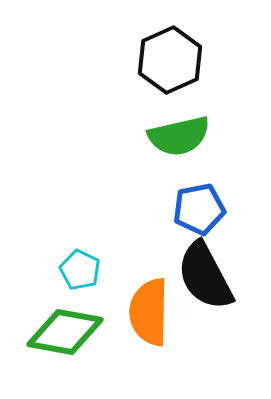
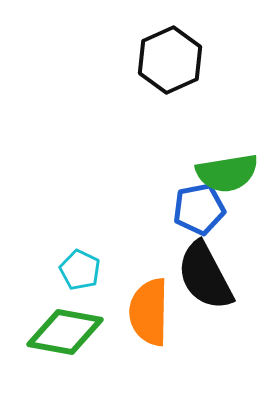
green semicircle: moved 48 px right, 37 px down; rotated 4 degrees clockwise
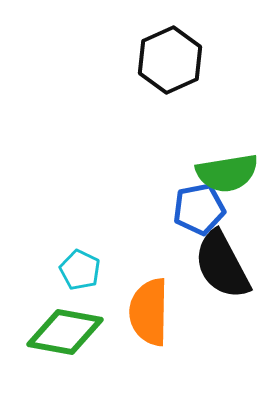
black semicircle: moved 17 px right, 11 px up
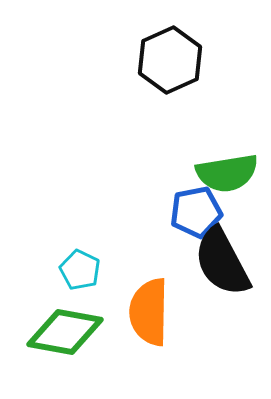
blue pentagon: moved 3 px left, 3 px down
black semicircle: moved 3 px up
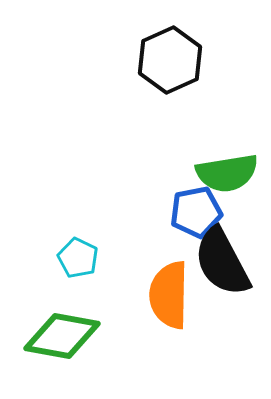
cyan pentagon: moved 2 px left, 12 px up
orange semicircle: moved 20 px right, 17 px up
green diamond: moved 3 px left, 4 px down
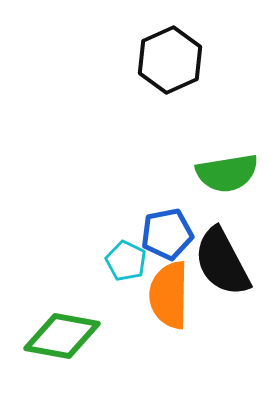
blue pentagon: moved 29 px left, 22 px down
cyan pentagon: moved 48 px right, 3 px down
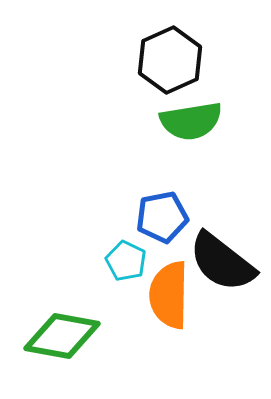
green semicircle: moved 36 px left, 52 px up
blue pentagon: moved 5 px left, 17 px up
black semicircle: rotated 24 degrees counterclockwise
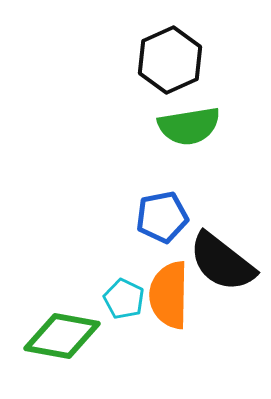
green semicircle: moved 2 px left, 5 px down
cyan pentagon: moved 2 px left, 38 px down
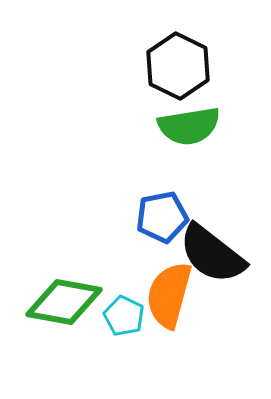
black hexagon: moved 8 px right, 6 px down; rotated 10 degrees counterclockwise
black semicircle: moved 10 px left, 8 px up
orange semicircle: rotated 14 degrees clockwise
cyan pentagon: moved 17 px down
green diamond: moved 2 px right, 34 px up
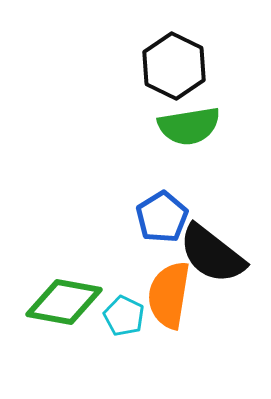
black hexagon: moved 4 px left
blue pentagon: rotated 21 degrees counterclockwise
orange semicircle: rotated 6 degrees counterclockwise
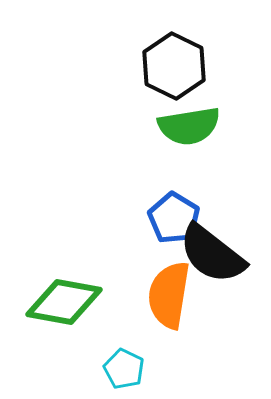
blue pentagon: moved 12 px right, 1 px down; rotated 9 degrees counterclockwise
cyan pentagon: moved 53 px down
